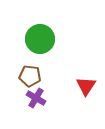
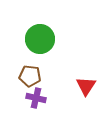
purple cross: rotated 18 degrees counterclockwise
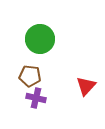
red triangle: rotated 10 degrees clockwise
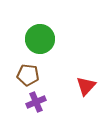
brown pentagon: moved 2 px left, 1 px up
purple cross: moved 4 px down; rotated 36 degrees counterclockwise
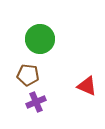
red triangle: moved 1 px right; rotated 50 degrees counterclockwise
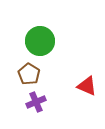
green circle: moved 2 px down
brown pentagon: moved 1 px right, 1 px up; rotated 25 degrees clockwise
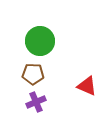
brown pentagon: moved 4 px right; rotated 30 degrees counterclockwise
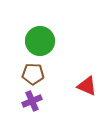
purple cross: moved 4 px left, 1 px up
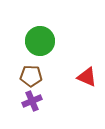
brown pentagon: moved 2 px left, 2 px down
red triangle: moved 9 px up
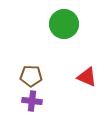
green circle: moved 24 px right, 17 px up
purple cross: rotated 30 degrees clockwise
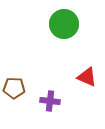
brown pentagon: moved 17 px left, 12 px down
purple cross: moved 18 px right
